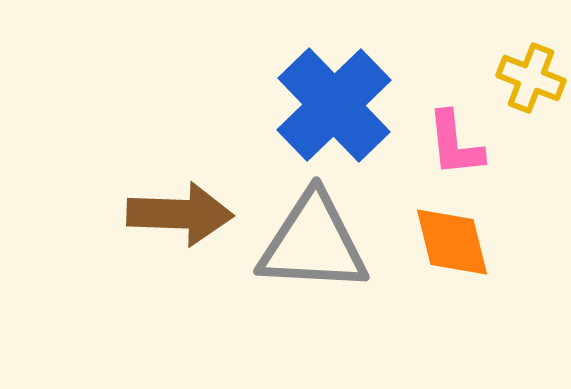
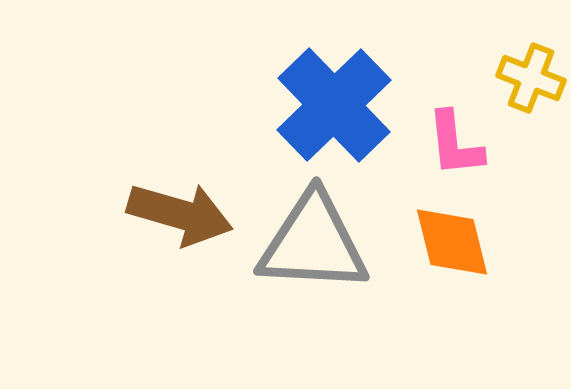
brown arrow: rotated 14 degrees clockwise
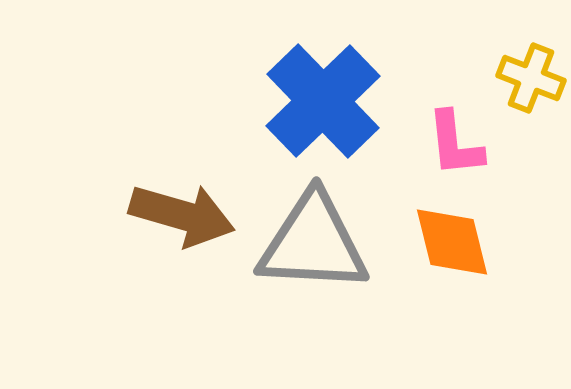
blue cross: moved 11 px left, 4 px up
brown arrow: moved 2 px right, 1 px down
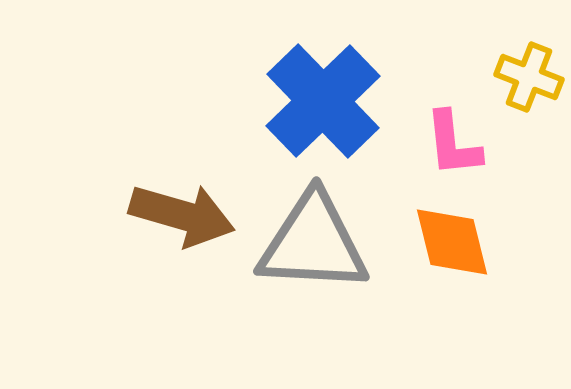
yellow cross: moved 2 px left, 1 px up
pink L-shape: moved 2 px left
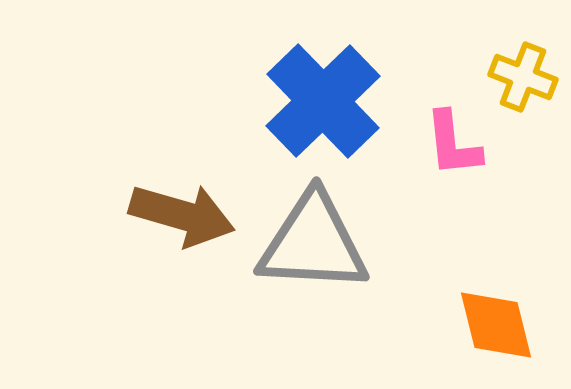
yellow cross: moved 6 px left
orange diamond: moved 44 px right, 83 px down
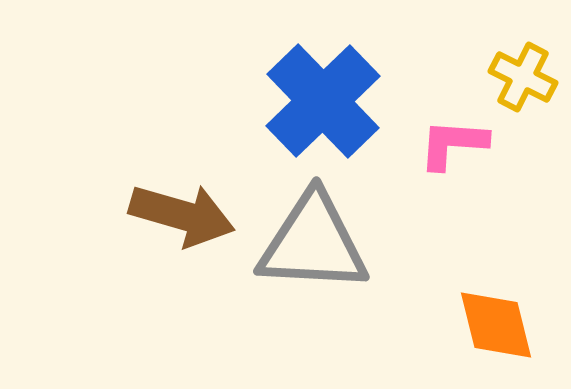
yellow cross: rotated 6 degrees clockwise
pink L-shape: rotated 100 degrees clockwise
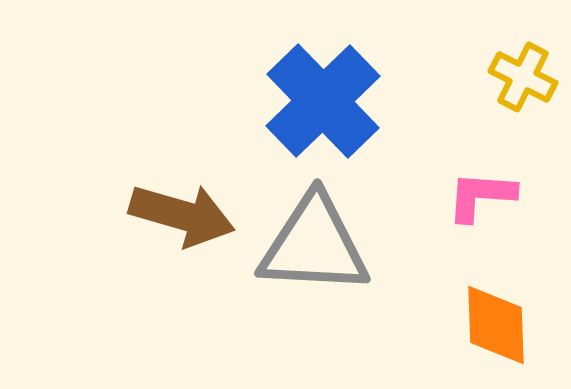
pink L-shape: moved 28 px right, 52 px down
gray triangle: moved 1 px right, 2 px down
orange diamond: rotated 12 degrees clockwise
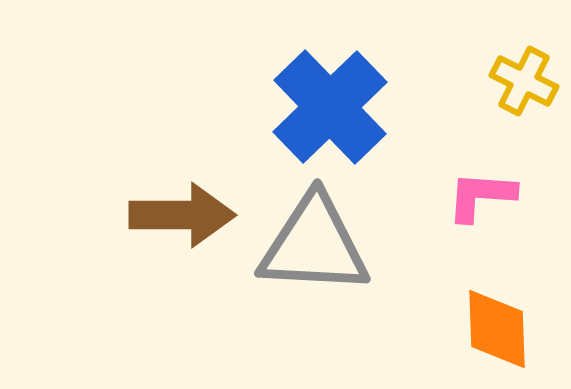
yellow cross: moved 1 px right, 4 px down
blue cross: moved 7 px right, 6 px down
brown arrow: rotated 16 degrees counterclockwise
orange diamond: moved 1 px right, 4 px down
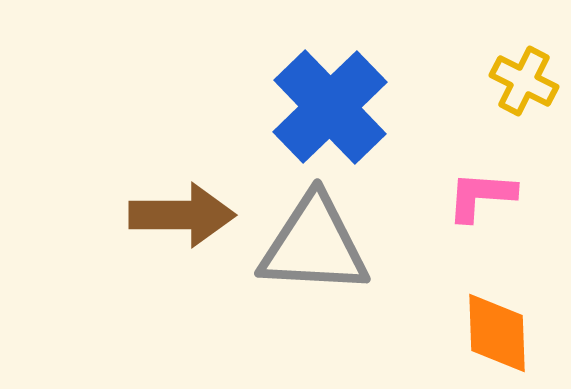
orange diamond: moved 4 px down
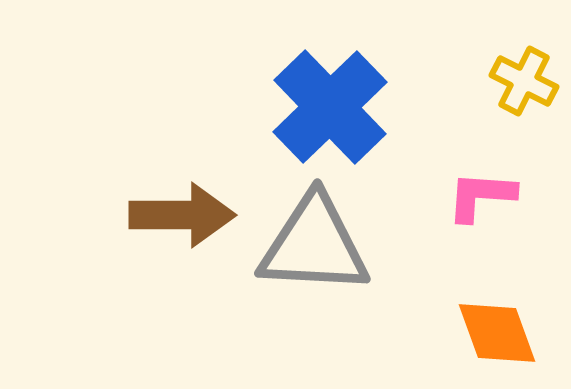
orange diamond: rotated 18 degrees counterclockwise
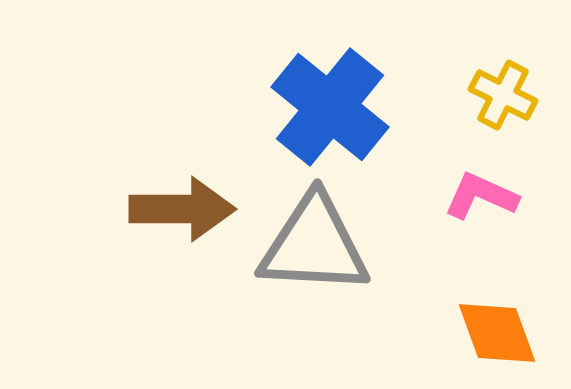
yellow cross: moved 21 px left, 14 px down
blue cross: rotated 7 degrees counterclockwise
pink L-shape: rotated 20 degrees clockwise
brown arrow: moved 6 px up
